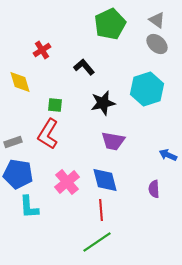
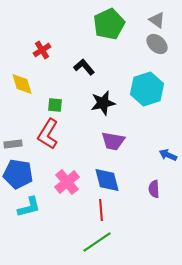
green pentagon: moved 1 px left
yellow diamond: moved 2 px right, 2 px down
gray rectangle: moved 2 px down; rotated 12 degrees clockwise
blue diamond: moved 2 px right
cyan L-shape: rotated 100 degrees counterclockwise
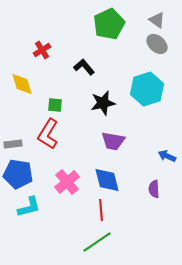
blue arrow: moved 1 px left, 1 px down
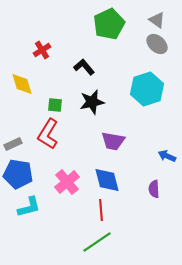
black star: moved 11 px left, 1 px up
gray rectangle: rotated 18 degrees counterclockwise
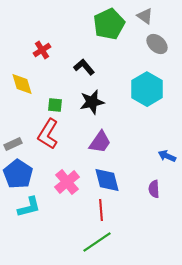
gray triangle: moved 12 px left, 4 px up
cyan hexagon: rotated 12 degrees counterclockwise
purple trapezoid: moved 13 px left, 1 px down; rotated 65 degrees counterclockwise
blue pentagon: rotated 24 degrees clockwise
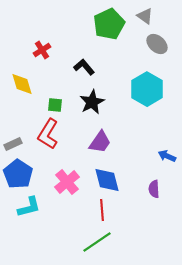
black star: rotated 15 degrees counterclockwise
red line: moved 1 px right
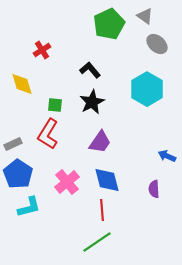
black L-shape: moved 6 px right, 3 px down
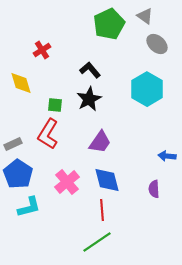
yellow diamond: moved 1 px left, 1 px up
black star: moved 3 px left, 3 px up
blue arrow: rotated 18 degrees counterclockwise
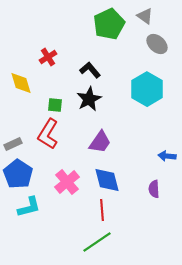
red cross: moved 6 px right, 7 px down
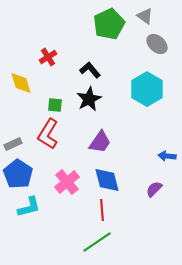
purple semicircle: rotated 48 degrees clockwise
